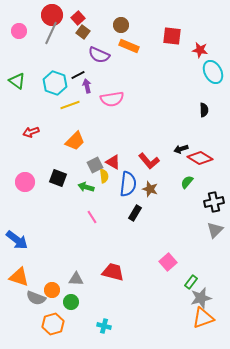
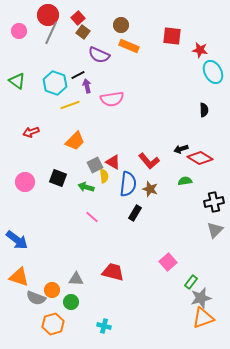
red circle at (52, 15): moved 4 px left
green semicircle at (187, 182): moved 2 px left, 1 px up; rotated 40 degrees clockwise
pink line at (92, 217): rotated 16 degrees counterclockwise
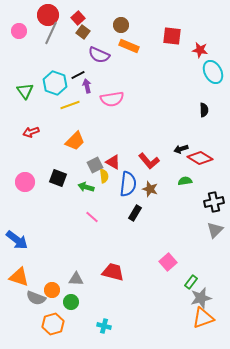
green triangle at (17, 81): moved 8 px right, 10 px down; rotated 18 degrees clockwise
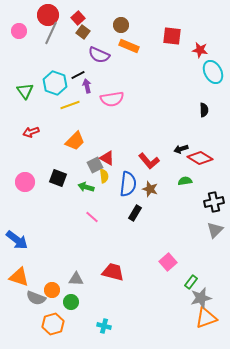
red triangle at (113, 162): moved 6 px left, 4 px up
orange triangle at (203, 318): moved 3 px right
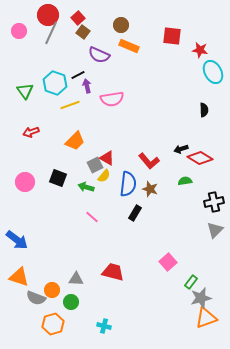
yellow semicircle at (104, 176): rotated 48 degrees clockwise
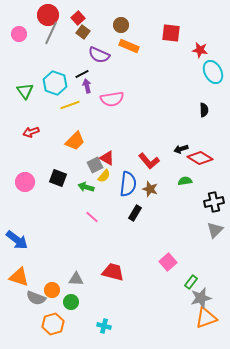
pink circle at (19, 31): moved 3 px down
red square at (172, 36): moved 1 px left, 3 px up
black line at (78, 75): moved 4 px right, 1 px up
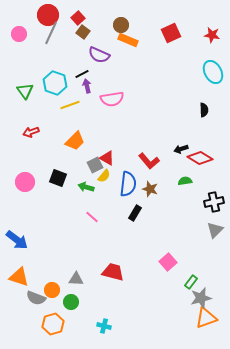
red square at (171, 33): rotated 30 degrees counterclockwise
orange rectangle at (129, 46): moved 1 px left, 6 px up
red star at (200, 50): moved 12 px right, 15 px up
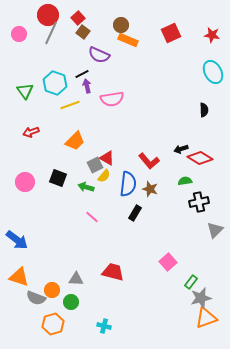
black cross at (214, 202): moved 15 px left
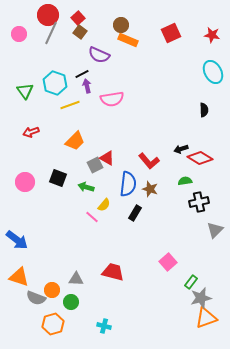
brown square at (83, 32): moved 3 px left
yellow semicircle at (104, 176): moved 29 px down
